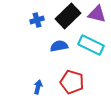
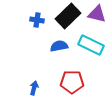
blue cross: rotated 24 degrees clockwise
red pentagon: rotated 15 degrees counterclockwise
blue arrow: moved 4 px left, 1 px down
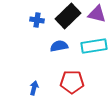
cyan rectangle: moved 3 px right, 1 px down; rotated 35 degrees counterclockwise
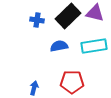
purple triangle: moved 2 px left, 1 px up
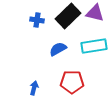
blue semicircle: moved 1 px left, 3 px down; rotated 18 degrees counterclockwise
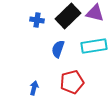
blue semicircle: rotated 42 degrees counterclockwise
red pentagon: rotated 15 degrees counterclockwise
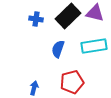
blue cross: moved 1 px left, 1 px up
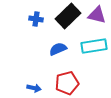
purple triangle: moved 2 px right, 2 px down
blue semicircle: rotated 48 degrees clockwise
red pentagon: moved 5 px left, 1 px down
blue arrow: rotated 88 degrees clockwise
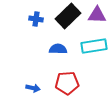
purple triangle: rotated 12 degrees counterclockwise
blue semicircle: rotated 24 degrees clockwise
red pentagon: rotated 10 degrees clockwise
blue arrow: moved 1 px left
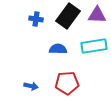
black rectangle: rotated 10 degrees counterclockwise
blue arrow: moved 2 px left, 2 px up
